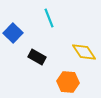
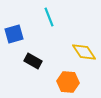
cyan line: moved 1 px up
blue square: moved 1 px right, 1 px down; rotated 30 degrees clockwise
black rectangle: moved 4 px left, 4 px down
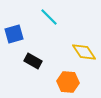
cyan line: rotated 24 degrees counterclockwise
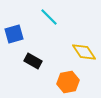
orange hexagon: rotated 15 degrees counterclockwise
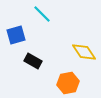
cyan line: moved 7 px left, 3 px up
blue square: moved 2 px right, 1 px down
orange hexagon: moved 1 px down
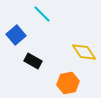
blue square: rotated 24 degrees counterclockwise
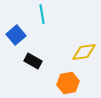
cyan line: rotated 36 degrees clockwise
yellow diamond: rotated 65 degrees counterclockwise
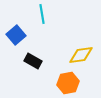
yellow diamond: moved 3 px left, 3 px down
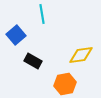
orange hexagon: moved 3 px left, 1 px down
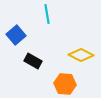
cyan line: moved 5 px right
yellow diamond: rotated 35 degrees clockwise
orange hexagon: rotated 15 degrees clockwise
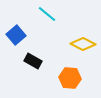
cyan line: rotated 42 degrees counterclockwise
yellow diamond: moved 2 px right, 11 px up
orange hexagon: moved 5 px right, 6 px up
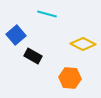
cyan line: rotated 24 degrees counterclockwise
black rectangle: moved 5 px up
